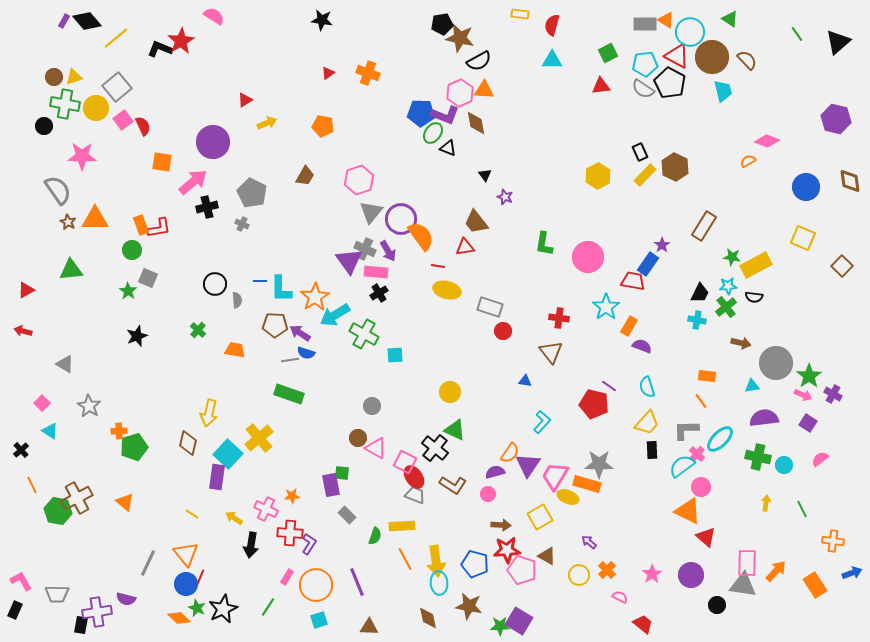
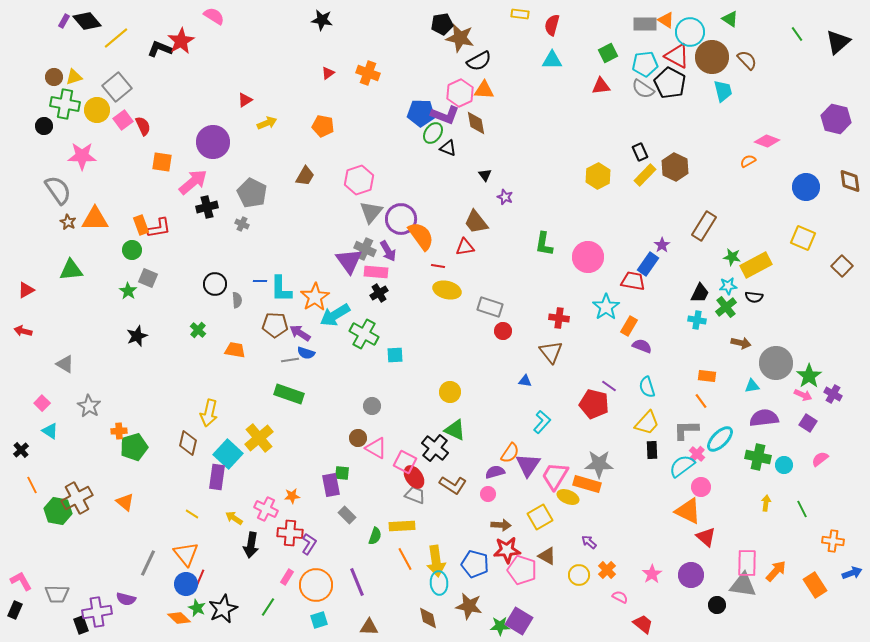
yellow circle at (96, 108): moved 1 px right, 2 px down
black rectangle at (81, 625): rotated 30 degrees counterclockwise
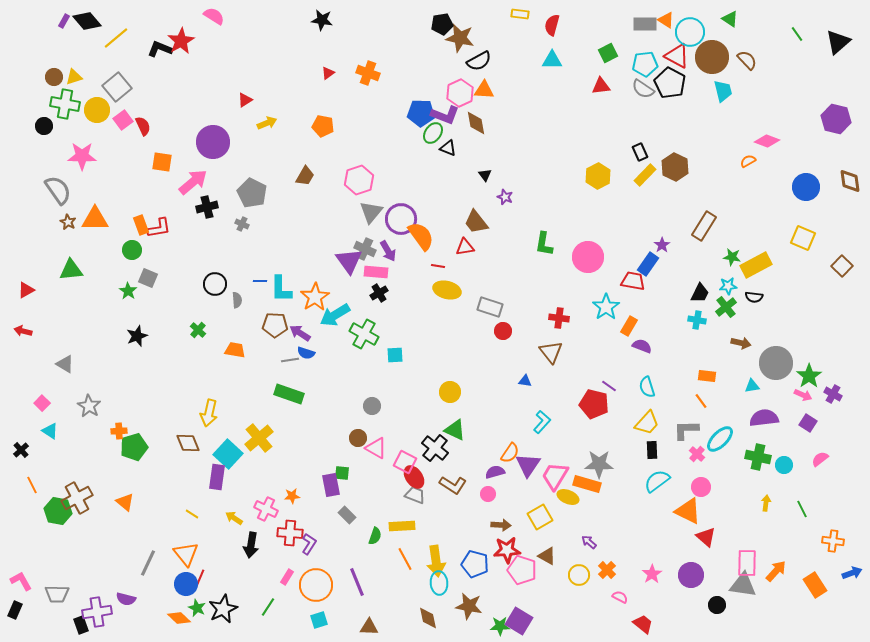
brown diamond at (188, 443): rotated 35 degrees counterclockwise
cyan semicircle at (682, 466): moved 25 px left, 15 px down
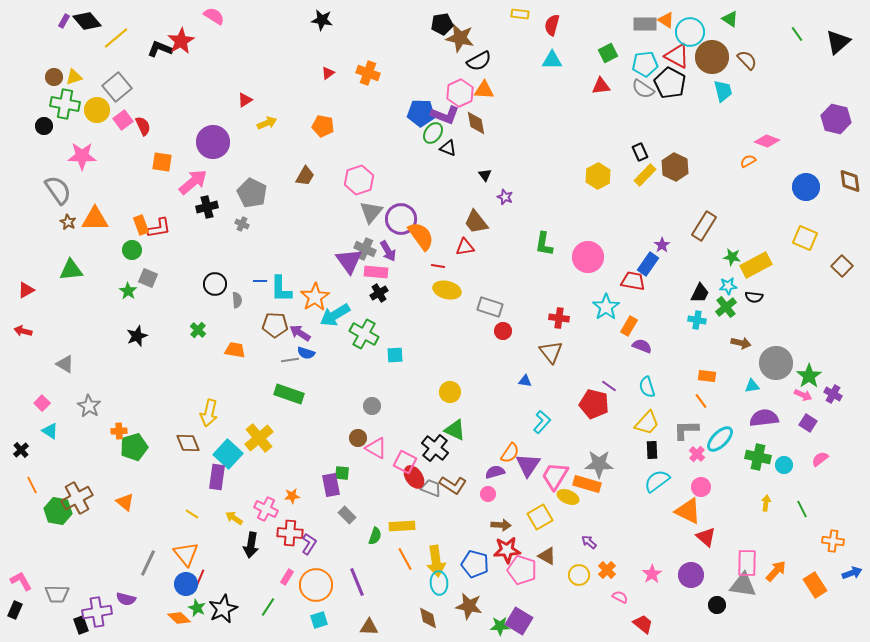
yellow square at (803, 238): moved 2 px right
gray trapezoid at (415, 495): moved 16 px right, 7 px up
